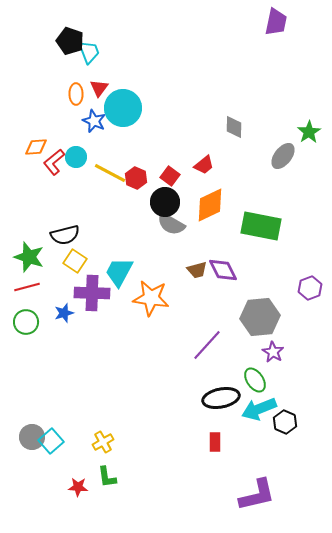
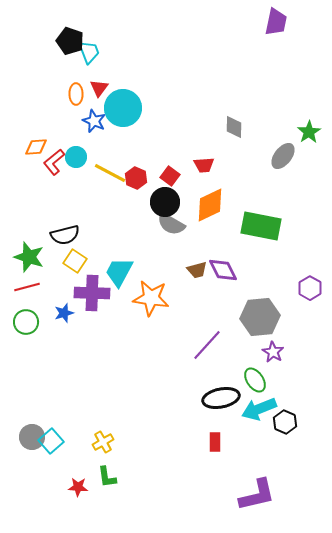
red trapezoid at (204, 165): rotated 35 degrees clockwise
purple hexagon at (310, 288): rotated 10 degrees counterclockwise
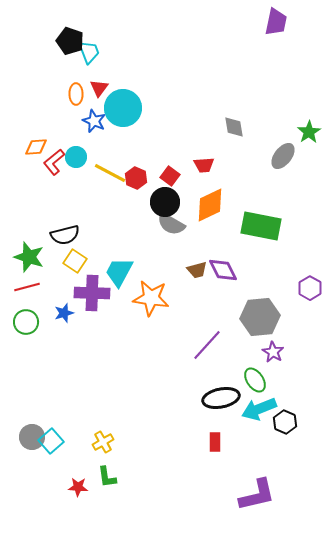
gray diamond at (234, 127): rotated 10 degrees counterclockwise
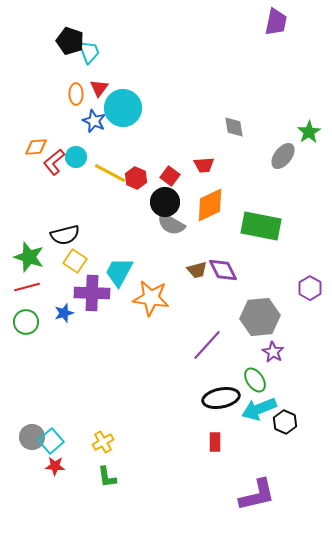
red star at (78, 487): moved 23 px left, 21 px up
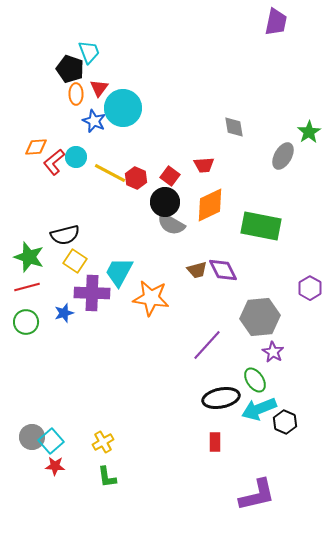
black pentagon at (70, 41): moved 28 px down
gray ellipse at (283, 156): rotated 8 degrees counterclockwise
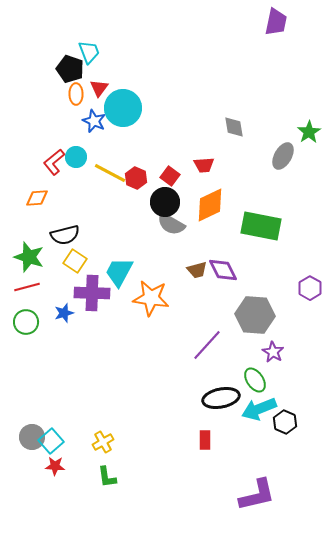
orange diamond at (36, 147): moved 1 px right, 51 px down
gray hexagon at (260, 317): moved 5 px left, 2 px up; rotated 9 degrees clockwise
red rectangle at (215, 442): moved 10 px left, 2 px up
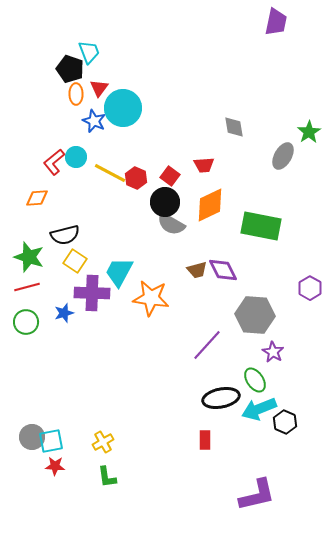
cyan square at (51, 441): rotated 30 degrees clockwise
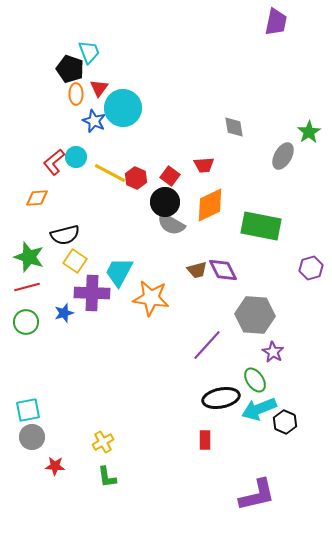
purple hexagon at (310, 288): moved 1 px right, 20 px up; rotated 15 degrees clockwise
cyan square at (51, 441): moved 23 px left, 31 px up
